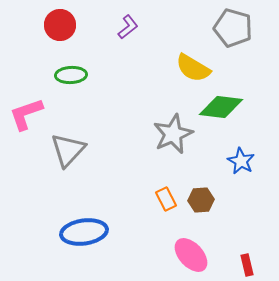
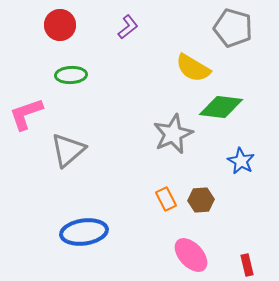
gray triangle: rotated 6 degrees clockwise
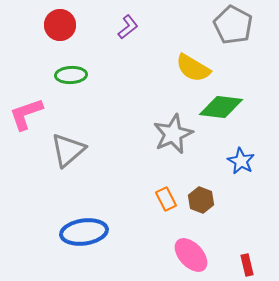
gray pentagon: moved 3 px up; rotated 12 degrees clockwise
brown hexagon: rotated 25 degrees clockwise
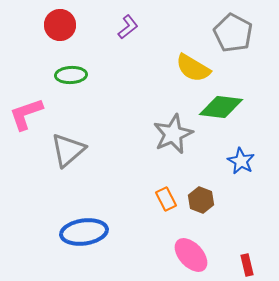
gray pentagon: moved 8 px down
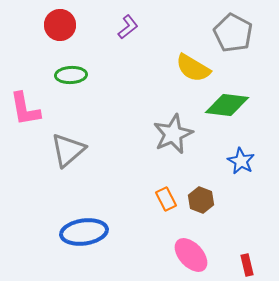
green diamond: moved 6 px right, 2 px up
pink L-shape: moved 1 px left, 5 px up; rotated 81 degrees counterclockwise
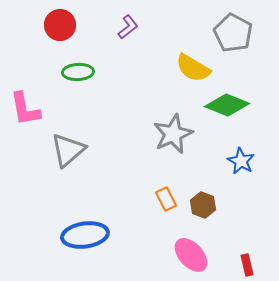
green ellipse: moved 7 px right, 3 px up
green diamond: rotated 15 degrees clockwise
brown hexagon: moved 2 px right, 5 px down
blue ellipse: moved 1 px right, 3 px down
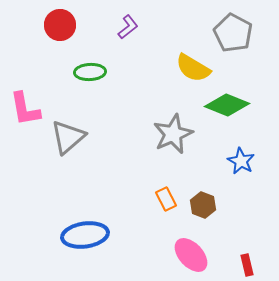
green ellipse: moved 12 px right
gray triangle: moved 13 px up
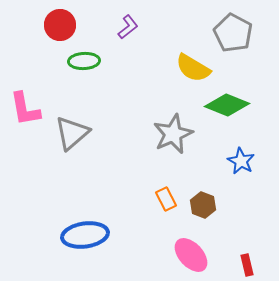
green ellipse: moved 6 px left, 11 px up
gray triangle: moved 4 px right, 4 px up
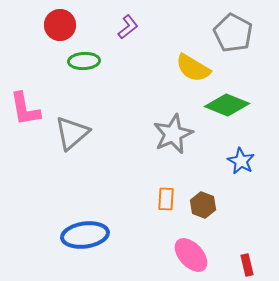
orange rectangle: rotated 30 degrees clockwise
